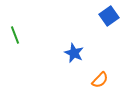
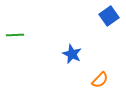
green line: rotated 72 degrees counterclockwise
blue star: moved 2 px left, 1 px down
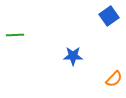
blue star: moved 1 px right, 2 px down; rotated 24 degrees counterclockwise
orange semicircle: moved 14 px right, 1 px up
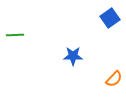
blue square: moved 1 px right, 2 px down
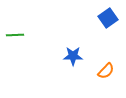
blue square: moved 2 px left
orange semicircle: moved 8 px left, 8 px up
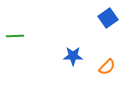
green line: moved 1 px down
orange semicircle: moved 1 px right, 4 px up
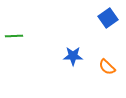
green line: moved 1 px left
orange semicircle: rotated 90 degrees clockwise
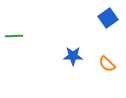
orange semicircle: moved 3 px up
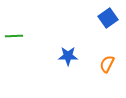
blue star: moved 5 px left
orange semicircle: rotated 72 degrees clockwise
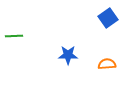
blue star: moved 1 px up
orange semicircle: rotated 60 degrees clockwise
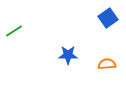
green line: moved 5 px up; rotated 30 degrees counterclockwise
